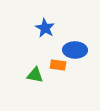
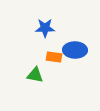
blue star: rotated 30 degrees counterclockwise
orange rectangle: moved 4 px left, 8 px up
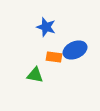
blue star: moved 1 px right, 1 px up; rotated 18 degrees clockwise
blue ellipse: rotated 25 degrees counterclockwise
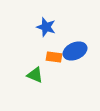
blue ellipse: moved 1 px down
green triangle: rotated 12 degrees clockwise
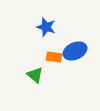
green triangle: rotated 18 degrees clockwise
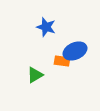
orange rectangle: moved 8 px right, 4 px down
green triangle: rotated 48 degrees clockwise
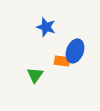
blue ellipse: rotated 45 degrees counterclockwise
green triangle: rotated 24 degrees counterclockwise
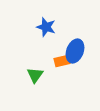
orange rectangle: rotated 21 degrees counterclockwise
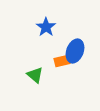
blue star: rotated 18 degrees clockwise
green triangle: rotated 24 degrees counterclockwise
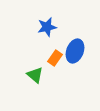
blue star: moved 1 px right; rotated 24 degrees clockwise
orange rectangle: moved 7 px left, 3 px up; rotated 42 degrees counterclockwise
